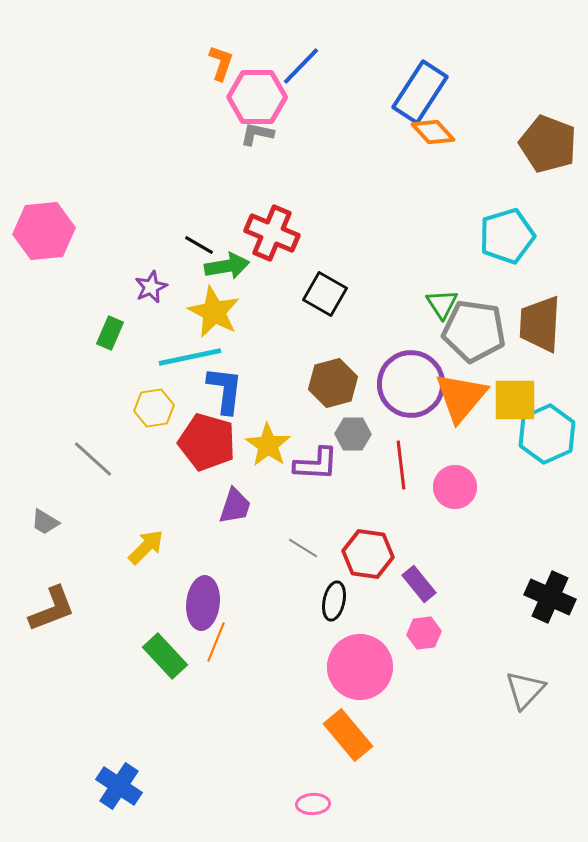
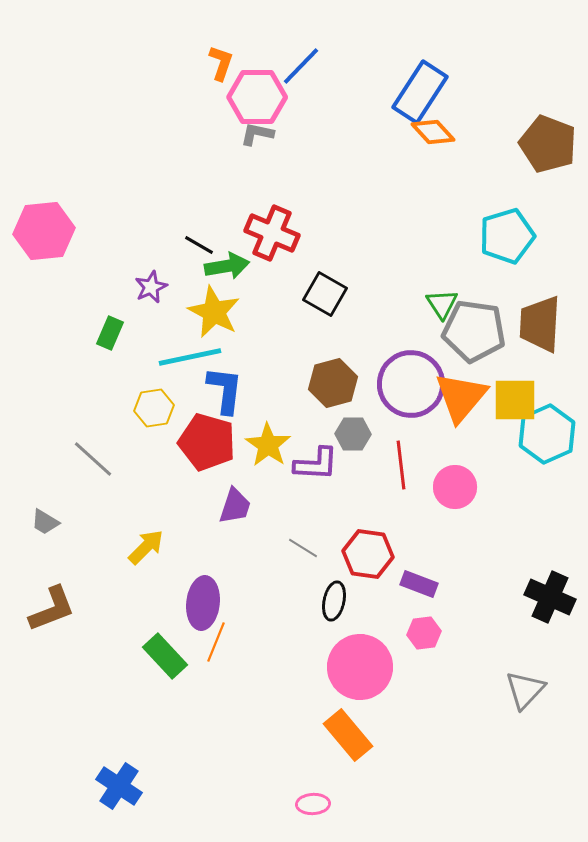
purple rectangle at (419, 584): rotated 30 degrees counterclockwise
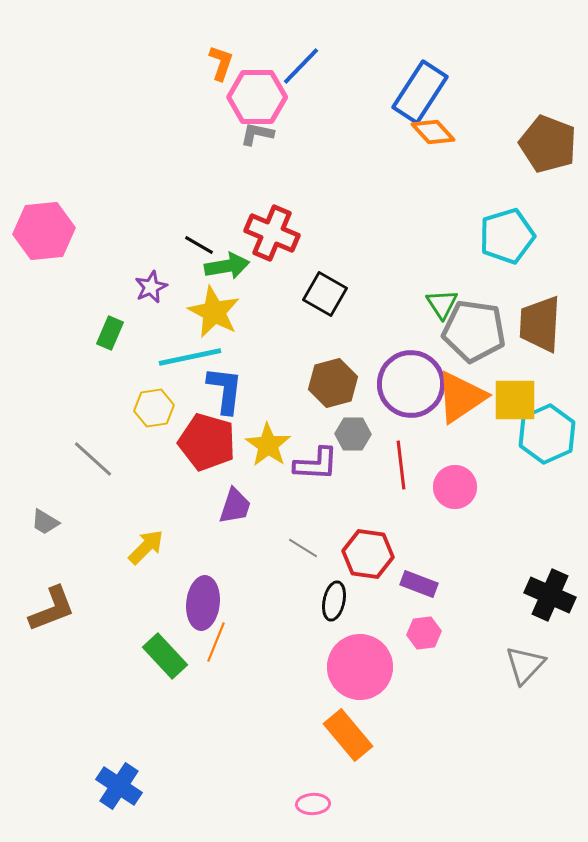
orange triangle at (461, 397): rotated 16 degrees clockwise
black cross at (550, 597): moved 2 px up
gray triangle at (525, 690): moved 25 px up
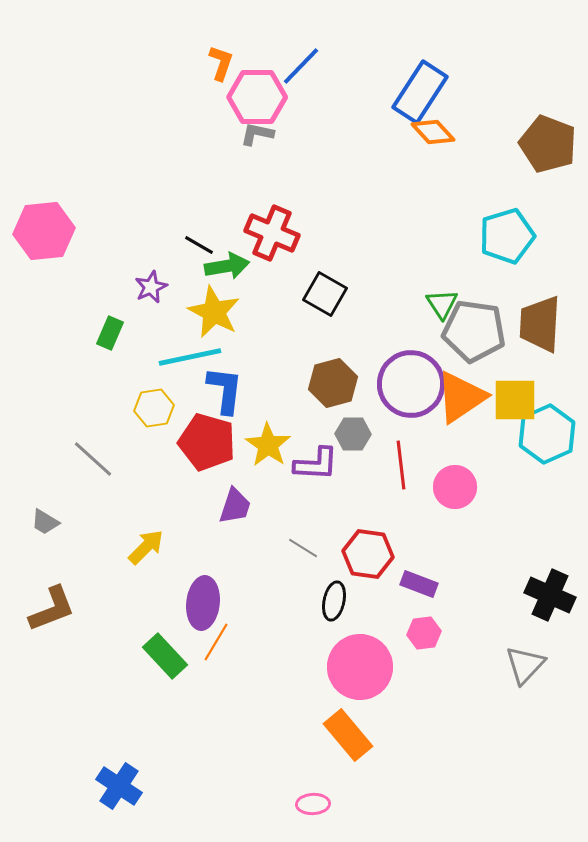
orange line at (216, 642): rotated 9 degrees clockwise
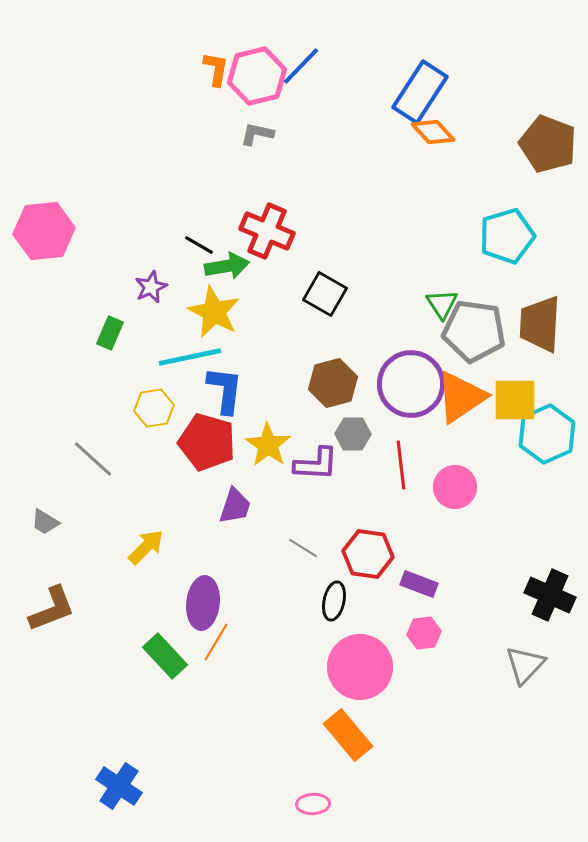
orange L-shape at (221, 63): moved 5 px left, 6 px down; rotated 9 degrees counterclockwise
pink hexagon at (257, 97): moved 21 px up; rotated 14 degrees counterclockwise
red cross at (272, 233): moved 5 px left, 2 px up
